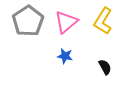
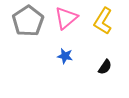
pink triangle: moved 4 px up
black semicircle: rotated 63 degrees clockwise
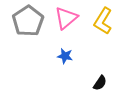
black semicircle: moved 5 px left, 16 px down
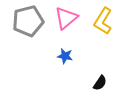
gray pentagon: rotated 20 degrees clockwise
